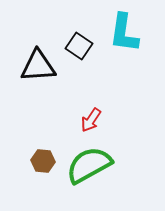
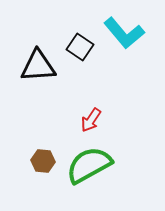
cyan L-shape: rotated 48 degrees counterclockwise
black square: moved 1 px right, 1 px down
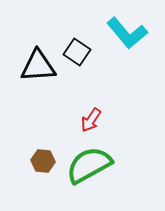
cyan L-shape: moved 3 px right
black square: moved 3 px left, 5 px down
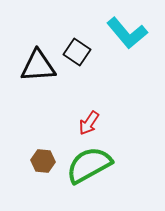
red arrow: moved 2 px left, 3 px down
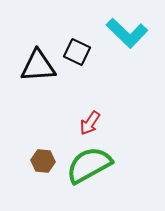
cyan L-shape: rotated 6 degrees counterclockwise
black square: rotated 8 degrees counterclockwise
red arrow: moved 1 px right
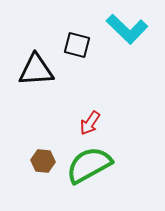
cyan L-shape: moved 4 px up
black square: moved 7 px up; rotated 12 degrees counterclockwise
black triangle: moved 2 px left, 4 px down
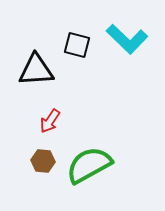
cyan L-shape: moved 10 px down
red arrow: moved 40 px left, 2 px up
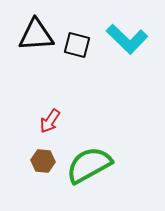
black triangle: moved 35 px up
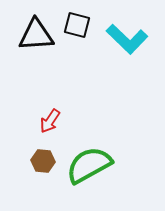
black square: moved 20 px up
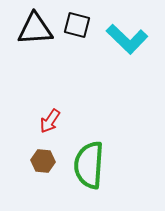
black triangle: moved 1 px left, 6 px up
green semicircle: rotated 57 degrees counterclockwise
